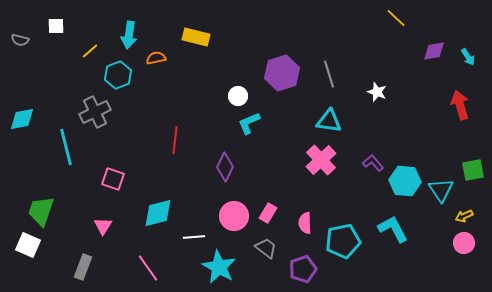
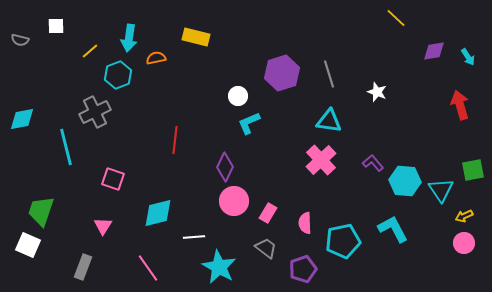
cyan arrow at (129, 35): moved 3 px down
pink circle at (234, 216): moved 15 px up
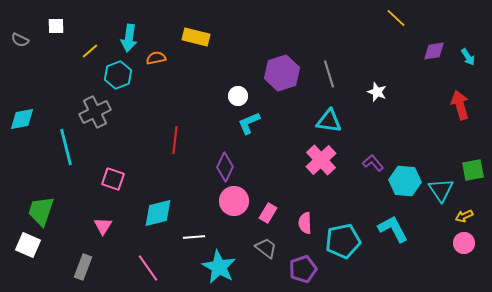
gray semicircle at (20, 40): rotated 12 degrees clockwise
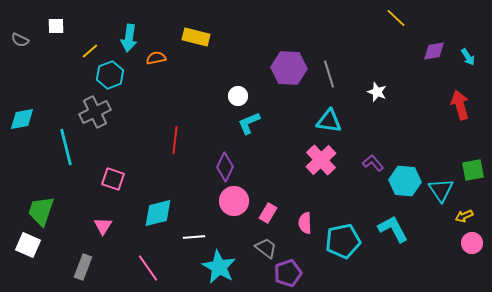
purple hexagon at (282, 73): moved 7 px right, 5 px up; rotated 20 degrees clockwise
cyan hexagon at (118, 75): moved 8 px left
pink circle at (464, 243): moved 8 px right
purple pentagon at (303, 269): moved 15 px left, 4 px down
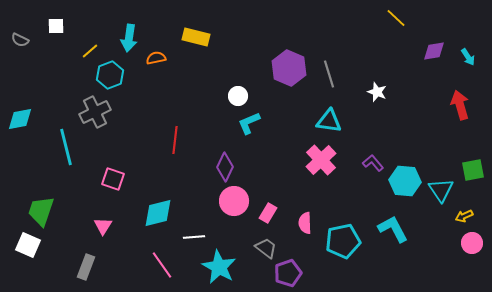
purple hexagon at (289, 68): rotated 20 degrees clockwise
cyan diamond at (22, 119): moved 2 px left
gray rectangle at (83, 267): moved 3 px right
pink line at (148, 268): moved 14 px right, 3 px up
